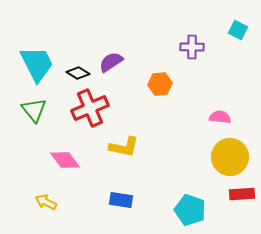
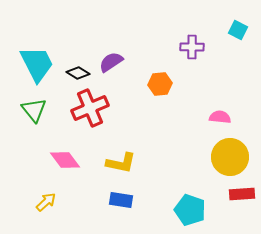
yellow L-shape: moved 3 px left, 16 px down
yellow arrow: rotated 110 degrees clockwise
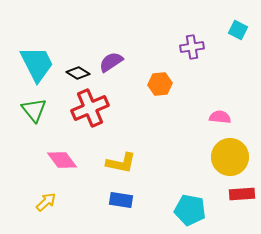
purple cross: rotated 10 degrees counterclockwise
pink diamond: moved 3 px left
cyan pentagon: rotated 8 degrees counterclockwise
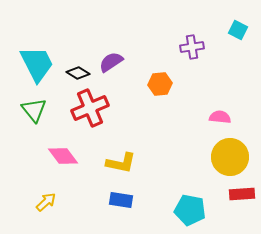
pink diamond: moved 1 px right, 4 px up
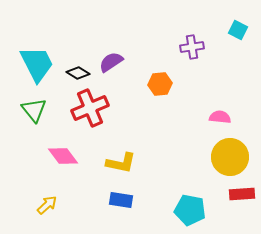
yellow arrow: moved 1 px right, 3 px down
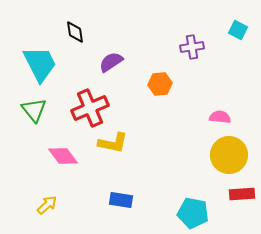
cyan trapezoid: moved 3 px right
black diamond: moved 3 px left, 41 px up; rotated 50 degrees clockwise
yellow circle: moved 1 px left, 2 px up
yellow L-shape: moved 8 px left, 20 px up
cyan pentagon: moved 3 px right, 3 px down
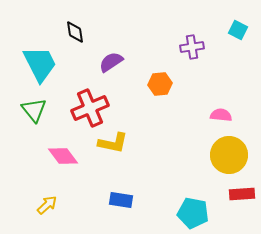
pink semicircle: moved 1 px right, 2 px up
